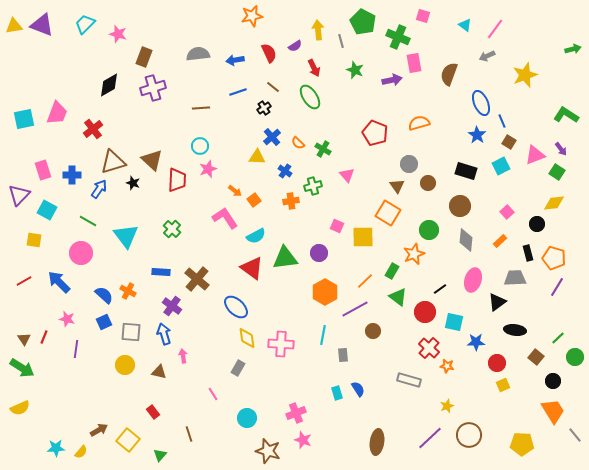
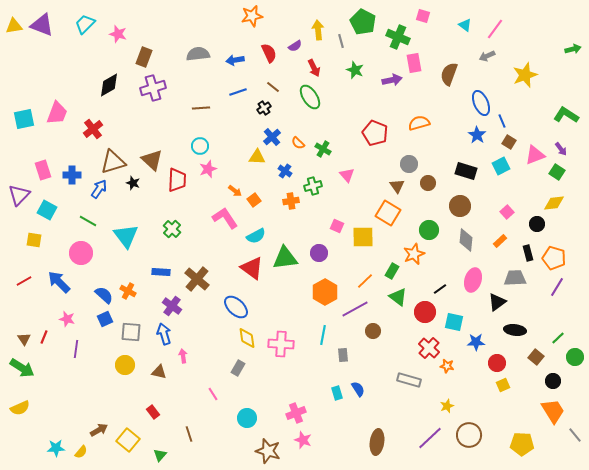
blue square at (104, 322): moved 1 px right, 3 px up
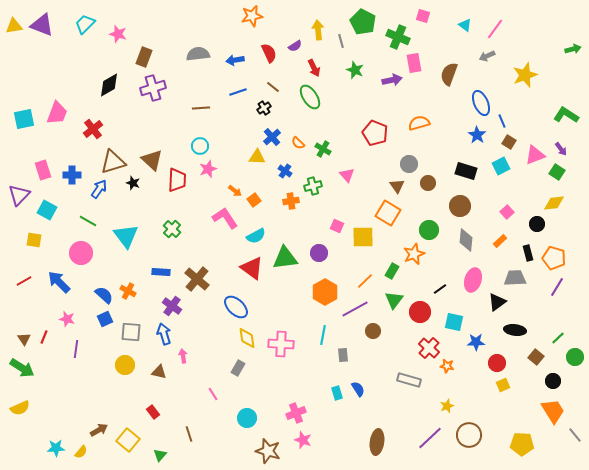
green triangle at (398, 297): moved 4 px left, 3 px down; rotated 30 degrees clockwise
red circle at (425, 312): moved 5 px left
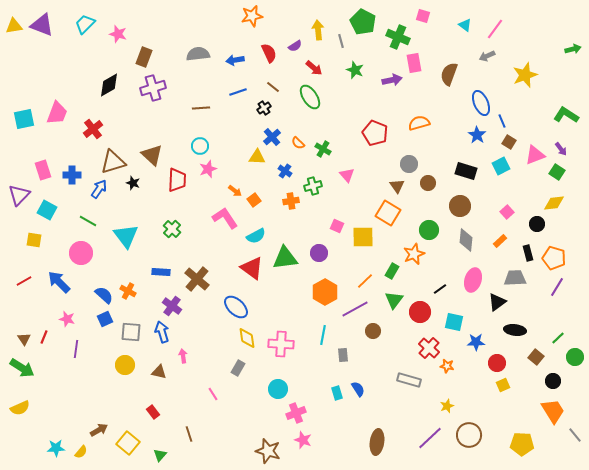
red arrow at (314, 68): rotated 24 degrees counterclockwise
brown triangle at (152, 160): moved 5 px up
blue arrow at (164, 334): moved 2 px left, 2 px up
cyan circle at (247, 418): moved 31 px right, 29 px up
yellow square at (128, 440): moved 3 px down
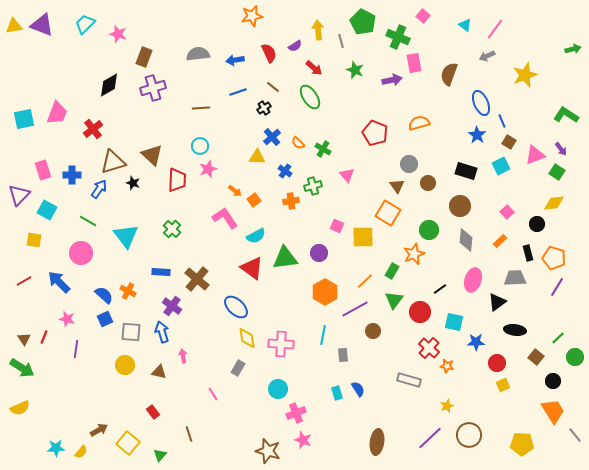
pink square at (423, 16): rotated 24 degrees clockwise
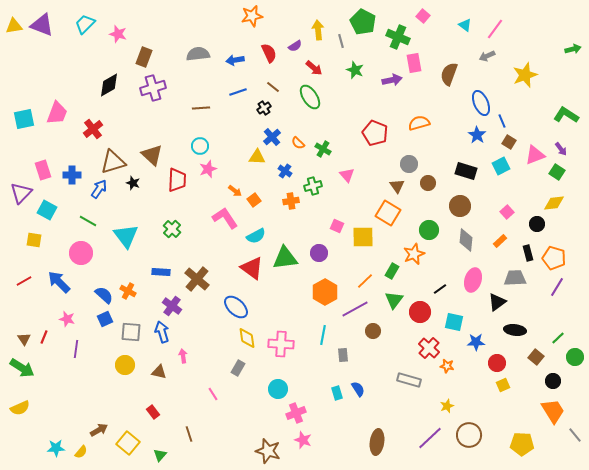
purple triangle at (19, 195): moved 2 px right, 2 px up
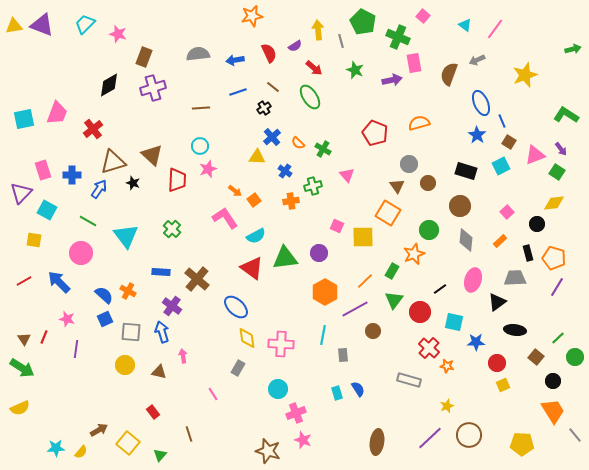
gray arrow at (487, 56): moved 10 px left, 4 px down
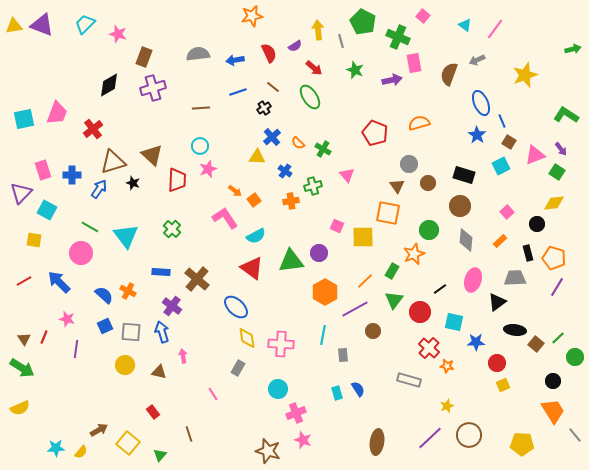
black rectangle at (466, 171): moved 2 px left, 4 px down
orange square at (388, 213): rotated 20 degrees counterclockwise
green line at (88, 221): moved 2 px right, 6 px down
green triangle at (285, 258): moved 6 px right, 3 px down
blue square at (105, 319): moved 7 px down
brown square at (536, 357): moved 13 px up
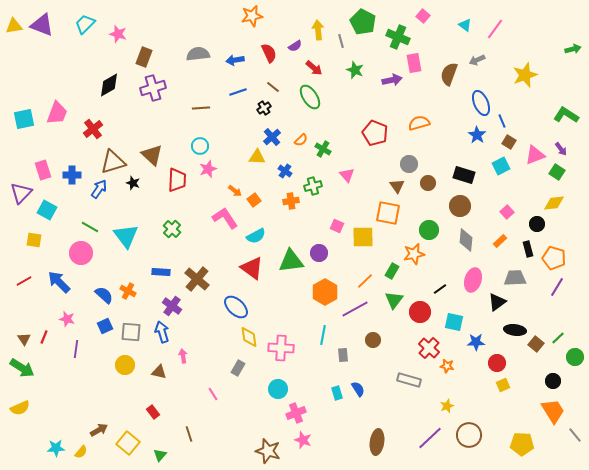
orange semicircle at (298, 143): moved 3 px right, 3 px up; rotated 88 degrees counterclockwise
black rectangle at (528, 253): moved 4 px up
orange star at (414, 254): rotated 10 degrees clockwise
brown circle at (373, 331): moved 9 px down
yellow diamond at (247, 338): moved 2 px right, 1 px up
pink cross at (281, 344): moved 4 px down
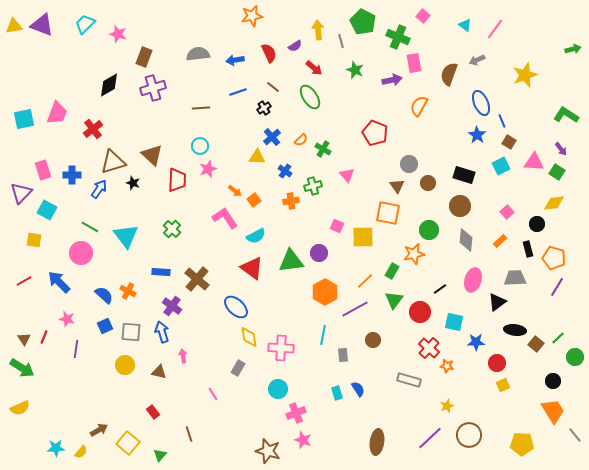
orange semicircle at (419, 123): moved 17 px up; rotated 45 degrees counterclockwise
pink triangle at (535, 155): moved 1 px left, 7 px down; rotated 25 degrees clockwise
